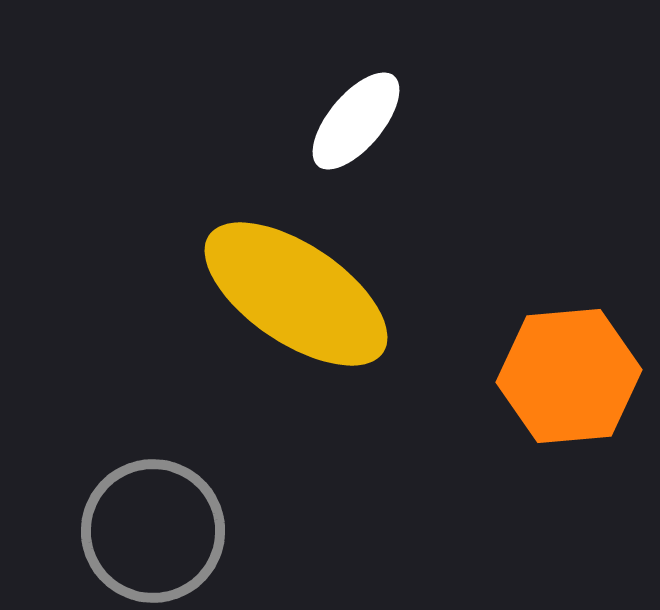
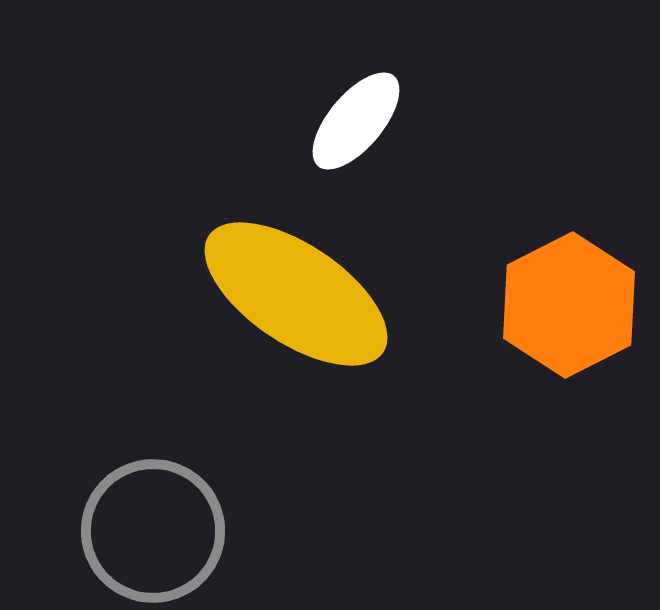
orange hexagon: moved 71 px up; rotated 22 degrees counterclockwise
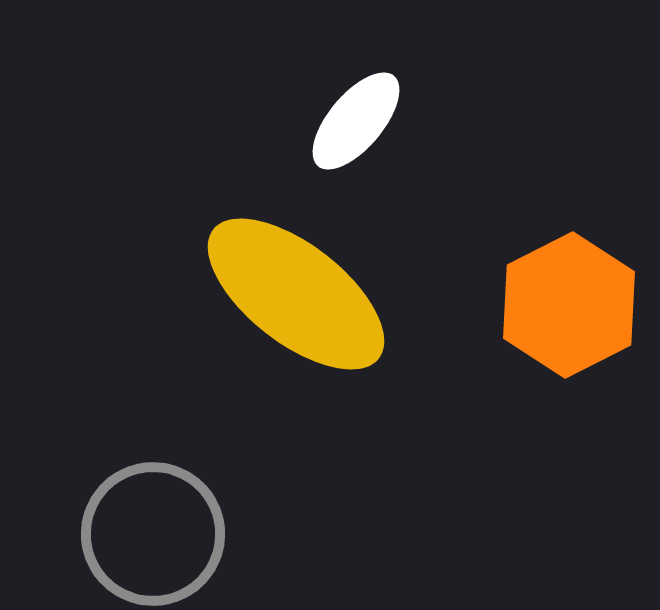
yellow ellipse: rotated 4 degrees clockwise
gray circle: moved 3 px down
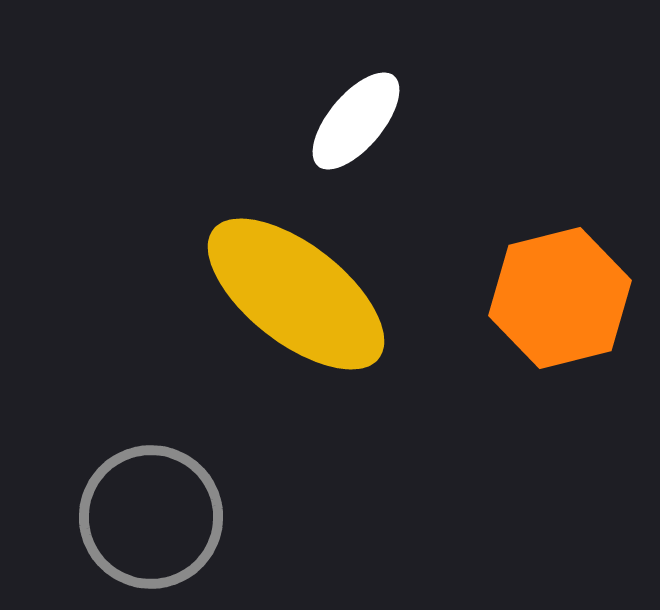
orange hexagon: moved 9 px left, 7 px up; rotated 13 degrees clockwise
gray circle: moved 2 px left, 17 px up
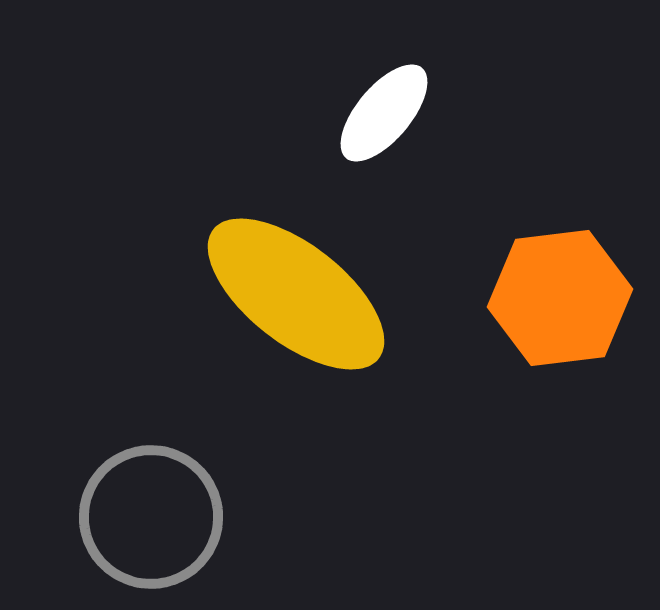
white ellipse: moved 28 px right, 8 px up
orange hexagon: rotated 7 degrees clockwise
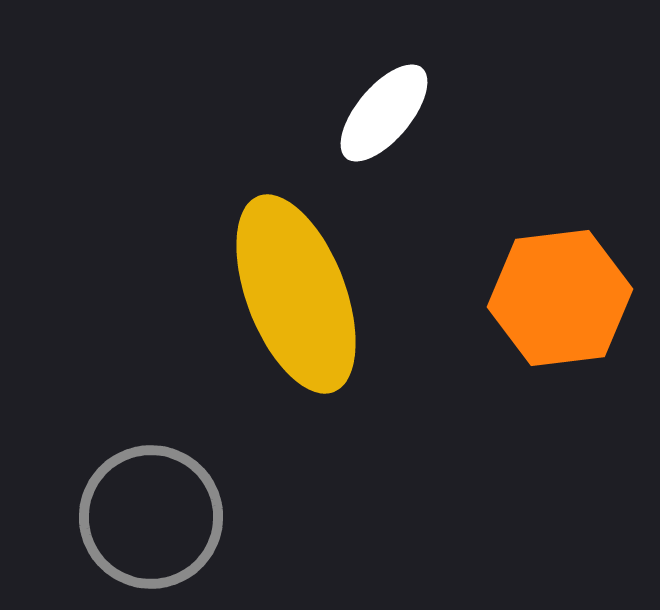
yellow ellipse: rotated 31 degrees clockwise
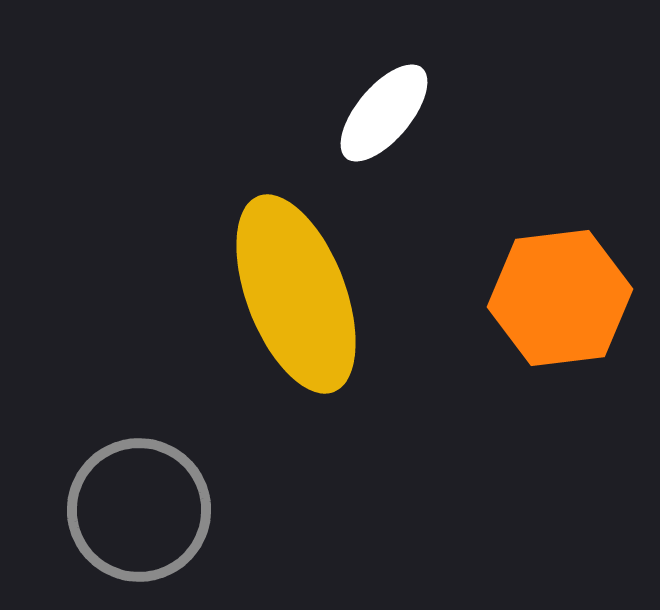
gray circle: moved 12 px left, 7 px up
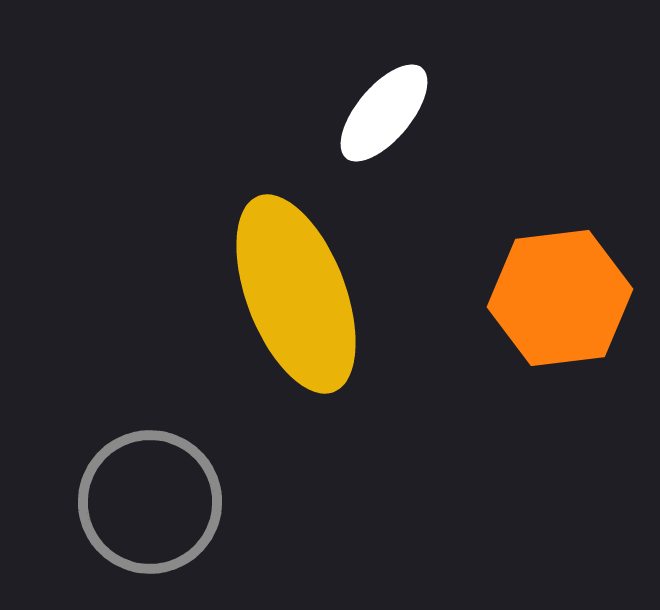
gray circle: moved 11 px right, 8 px up
